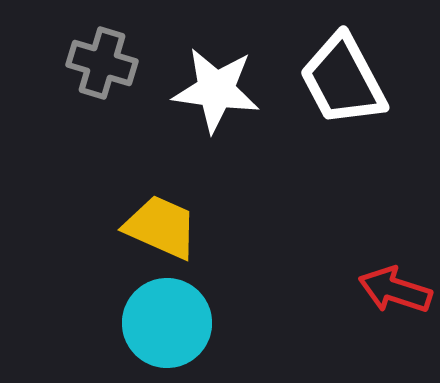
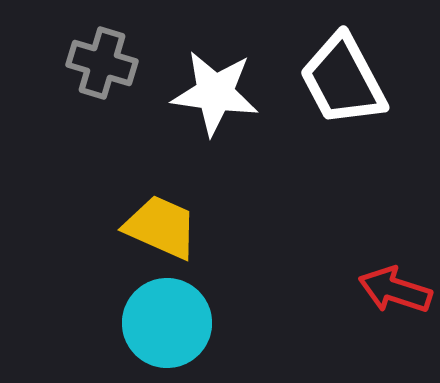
white star: moved 1 px left, 3 px down
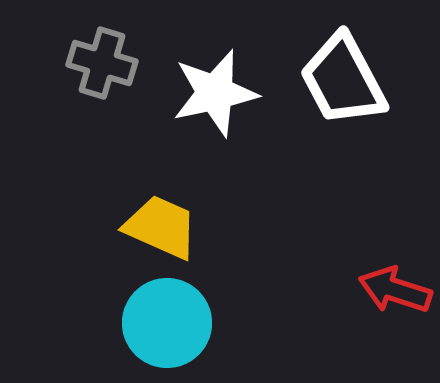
white star: rotated 20 degrees counterclockwise
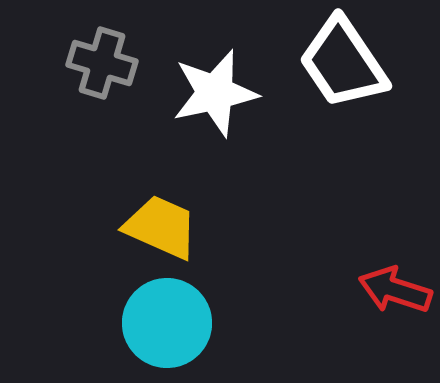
white trapezoid: moved 17 px up; rotated 6 degrees counterclockwise
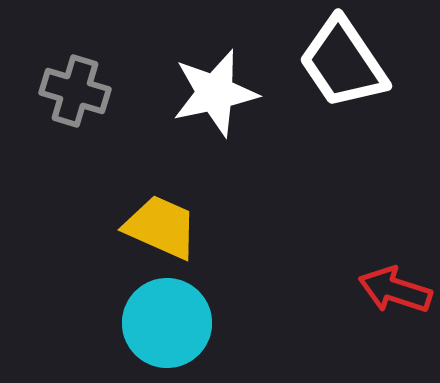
gray cross: moved 27 px left, 28 px down
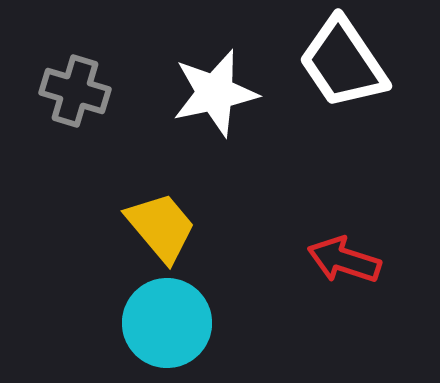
yellow trapezoid: rotated 26 degrees clockwise
red arrow: moved 51 px left, 30 px up
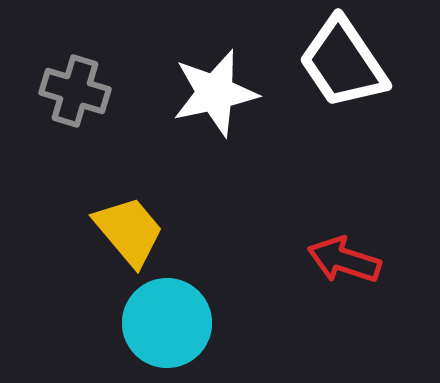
yellow trapezoid: moved 32 px left, 4 px down
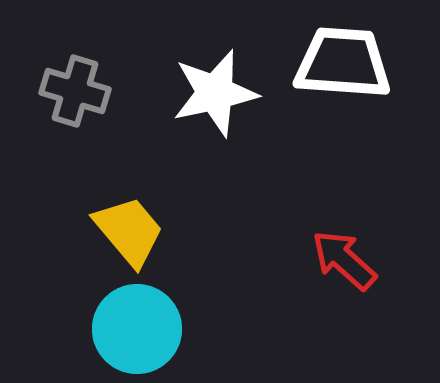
white trapezoid: rotated 128 degrees clockwise
red arrow: rotated 24 degrees clockwise
cyan circle: moved 30 px left, 6 px down
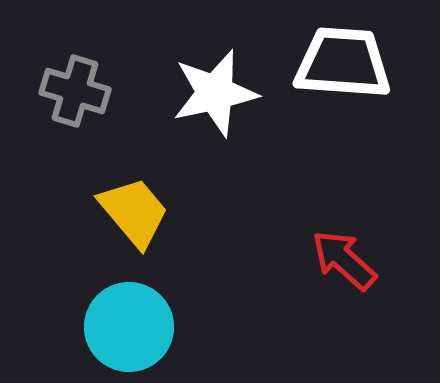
yellow trapezoid: moved 5 px right, 19 px up
cyan circle: moved 8 px left, 2 px up
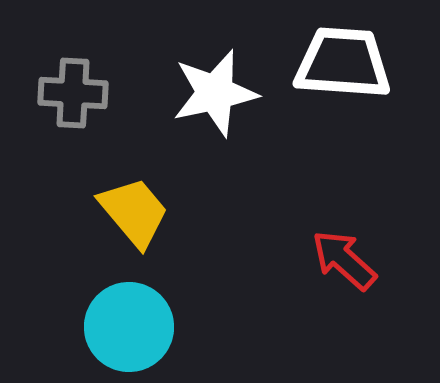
gray cross: moved 2 px left, 2 px down; rotated 14 degrees counterclockwise
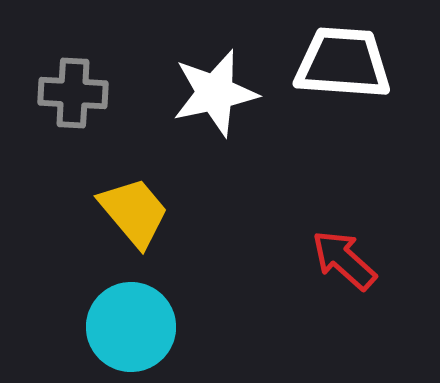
cyan circle: moved 2 px right
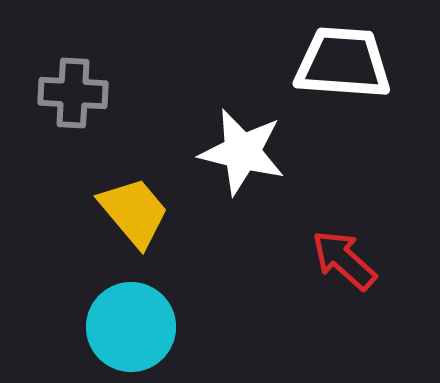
white star: moved 27 px right, 59 px down; rotated 26 degrees clockwise
